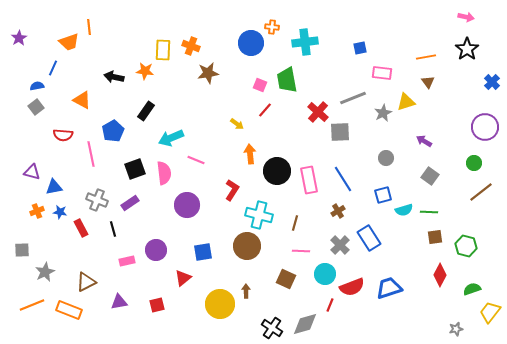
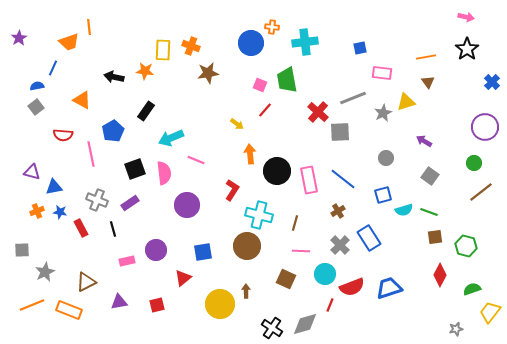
blue line at (343, 179): rotated 20 degrees counterclockwise
green line at (429, 212): rotated 18 degrees clockwise
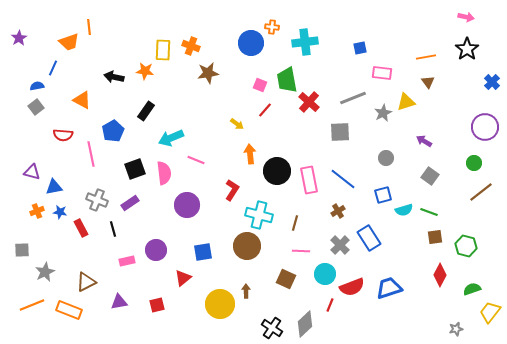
red cross at (318, 112): moved 9 px left, 10 px up
gray diamond at (305, 324): rotated 28 degrees counterclockwise
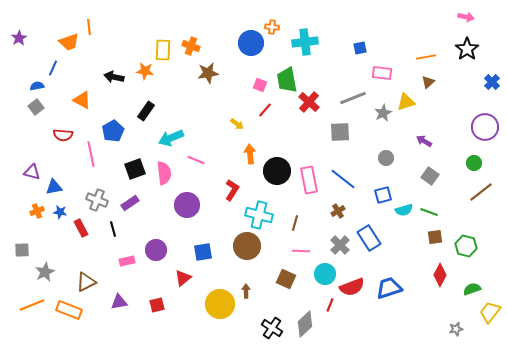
brown triangle at (428, 82): rotated 24 degrees clockwise
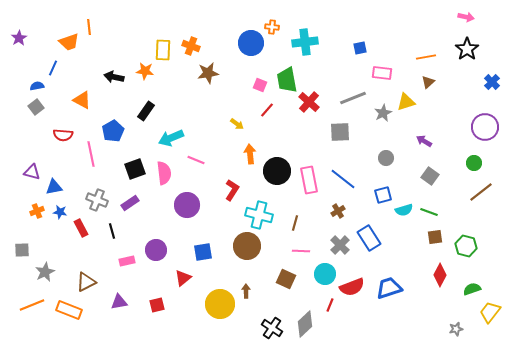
red line at (265, 110): moved 2 px right
black line at (113, 229): moved 1 px left, 2 px down
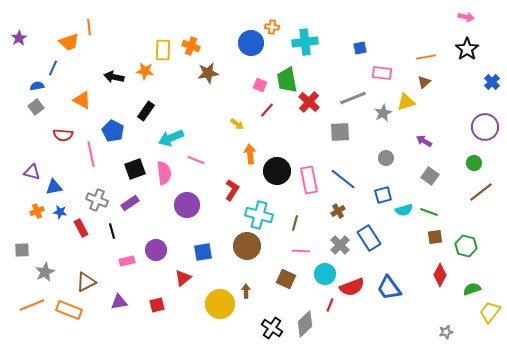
brown triangle at (428, 82): moved 4 px left
blue pentagon at (113, 131): rotated 15 degrees counterclockwise
blue trapezoid at (389, 288): rotated 108 degrees counterclockwise
gray star at (456, 329): moved 10 px left, 3 px down
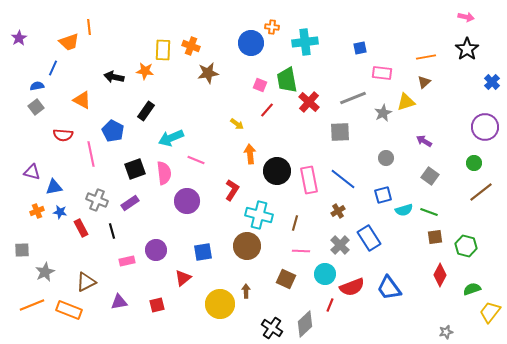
purple circle at (187, 205): moved 4 px up
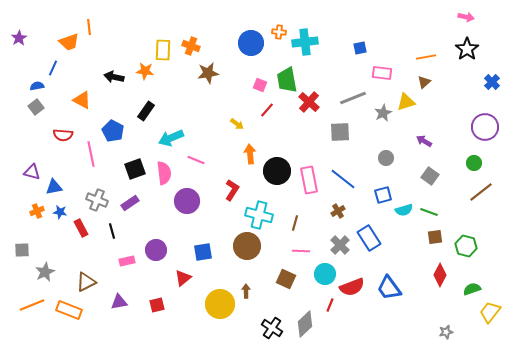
orange cross at (272, 27): moved 7 px right, 5 px down
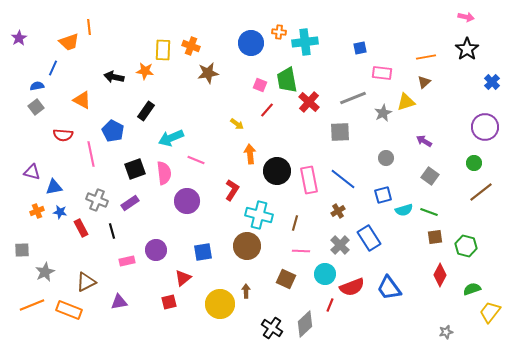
red square at (157, 305): moved 12 px right, 3 px up
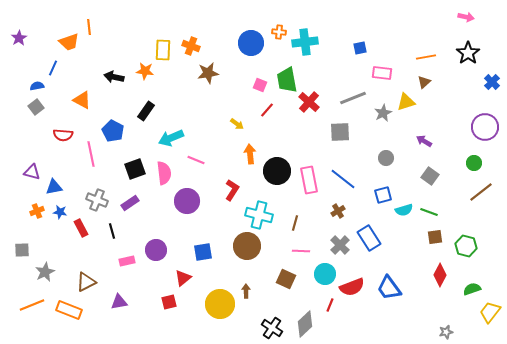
black star at (467, 49): moved 1 px right, 4 px down
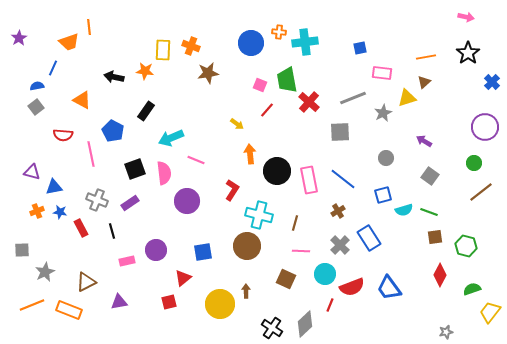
yellow triangle at (406, 102): moved 1 px right, 4 px up
